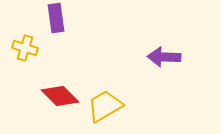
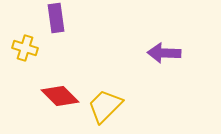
purple arrow: moved 4 px up
yellow trapezoid: rotated 15 degrees counterclockwise
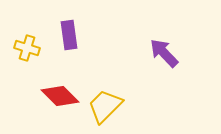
purple rectangle: moved 13 px right, 17 px down
yellow cross: moved 2 px right
purple arrow: rotated 44 degrees clockwise
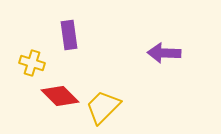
yellow cross: moved 5 px right, 15 px down
purple arrow: rotated 44 degrees counterclockwise
yellow trapezoid: moved 2 px left, 1 px down
